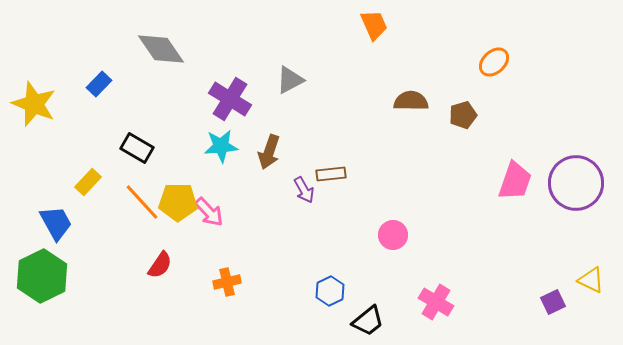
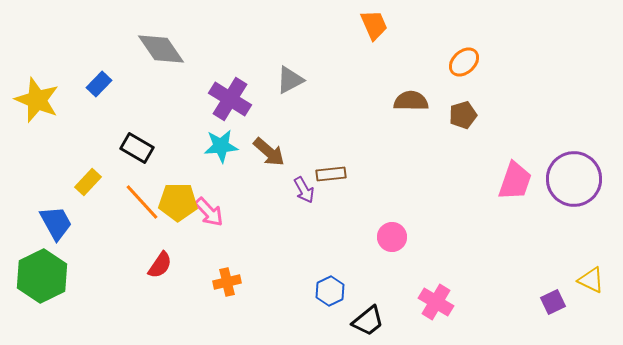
orange ellipse: moved 30 px left
yellow star: moved 3 px right, 4 px up
brown arrow: rotated 68 degrees counterclockwise
purple circle: moved 2 px left, 4 px up
pink circle: moved 1 px left, 2 px down
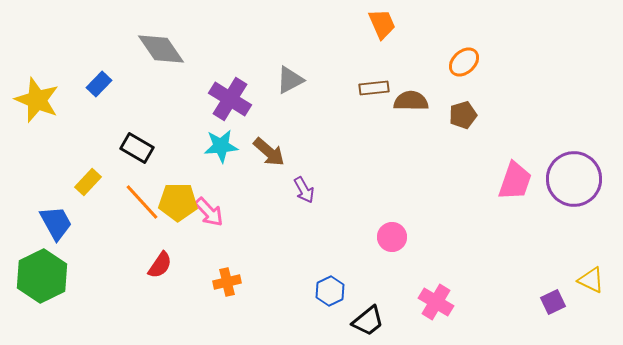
orange trapezoid: moved 8 px right, 1 px up
brown rectangle: moved 43 px right, 86 px up
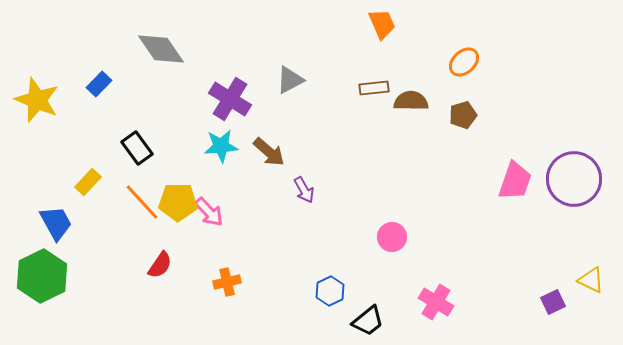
black rectangle: rotated 24 degrees clockwise
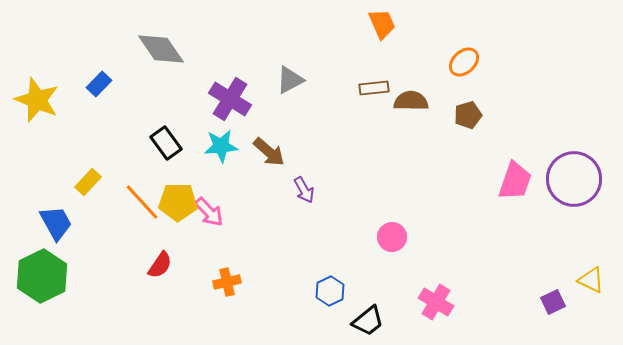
brown pentagon: moved 5 px right
black rectangle: moved 29 px right, 5 px up
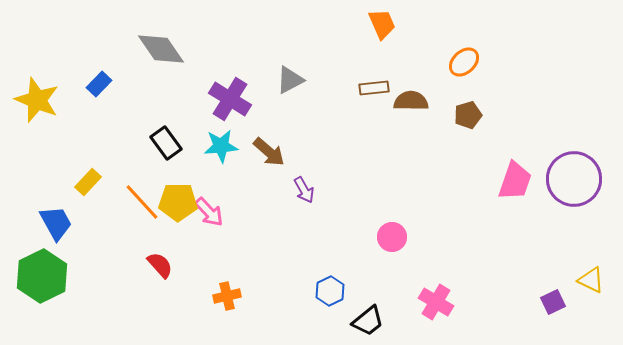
red semicircle: rotated 76 degrees counterclockwise
orange cross: moved 14 px down
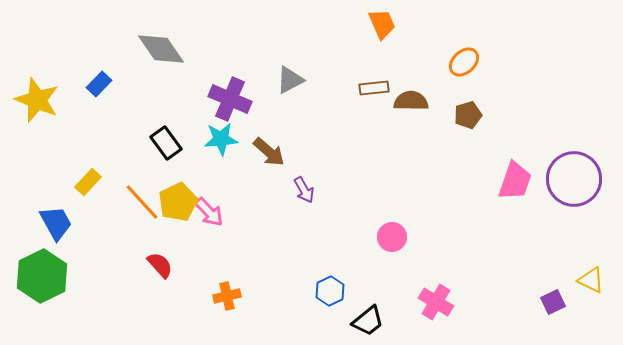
purple cross: rotated 9 degrees counterclockwise
cyan star: moved 7 px up
yellow pentagon: rotated 27 degrees counterclockwise
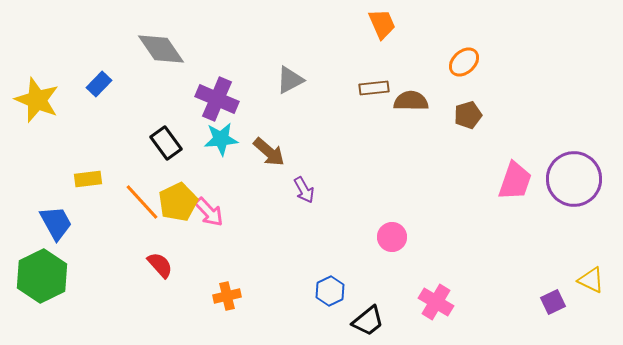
purple cross: moved 13 px left
yellow rectangle: moved 3 px up; rotated 40 degrees clockwise
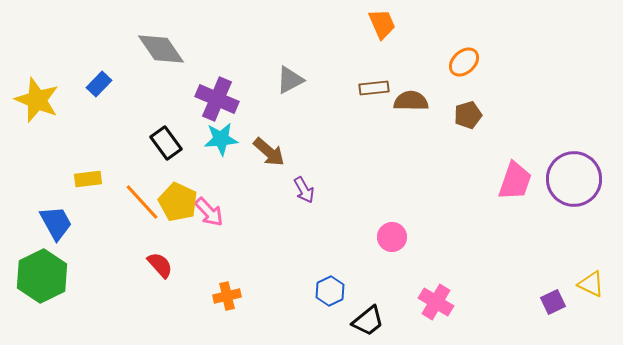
yellow pentagon: rotated 21 degrees counterclockwise
yellow triangle: moved 4 px down
